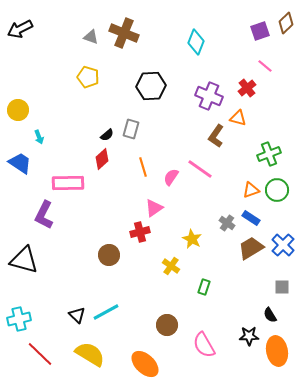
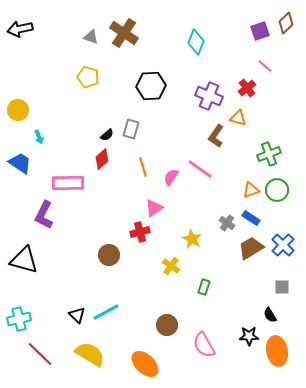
black arrow at (20, 29): rotated 15 degrees clockwise
brown cross at (124, 33): rotated 12 degrees clockwise
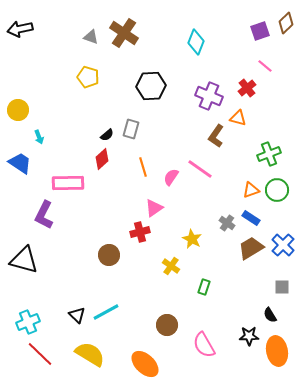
cyan cross at (19, 319): moved 9 px right, 3 px down; rotated 10 degrees counterclockwise
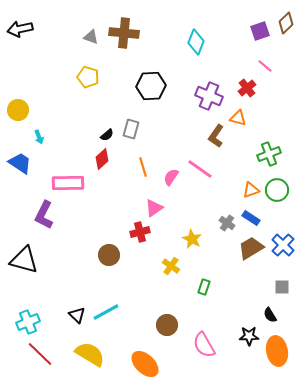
brown cross at (124, 33): rotated 28 degrees counterclockwise
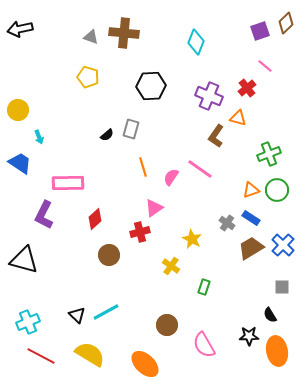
red diamond at (102, 159): moved 7 px left, 60 px down
red line at (40, 354): moved 1 px right, 2 px down; rotated 16 degrees counterclockwise
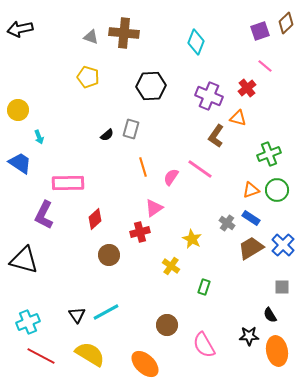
black triangle at (77, 315): rotated 12 degrees clockwise
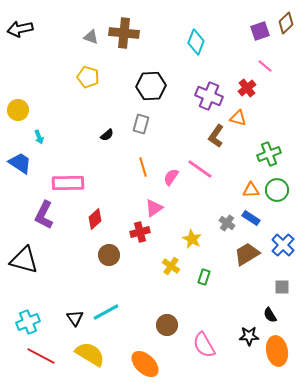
gray rectangle at (131, 129): moved 10 px right, 5 px up
orange triangle at (251, 190): rotated 18 degrees clockwise
brown trapezoid at (251, 248): moved 4 px left, 6 px down
green rectangle at (204, 287): moved 10 px up
black triangle at (77, 315): moved 2 px left, 3 px down
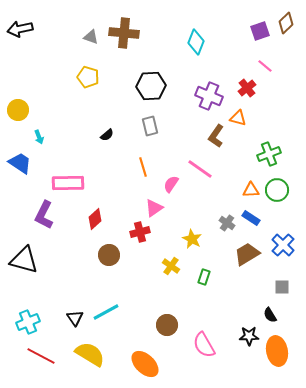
gray rectangle at (141, 124): moved 9 px right, 2 px down; rotated 30 degrees counterclockwise
pink semicircle at (171, 177): moved 7 px down
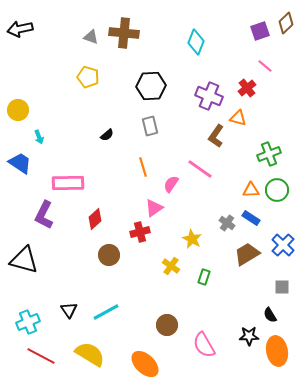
black triangle at (75, 318): moved 6 px left, 8 px up
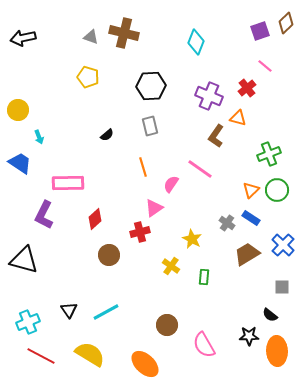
black arrow at (20, 29): moved 3 px right, 9 px down
brown cross at (124, 33): rotated 8 degrees clockwise
orange triangle at (251, 190): rotated 42 degrees counterclockwise
green rectangle at (204, 277): rotated 14 degrees counterclockwise
black semicircle at (270, 315): rotated 21 degrees counterclockwise
orange ellipse at (277, 351): rotated 8 degrees clockwise
